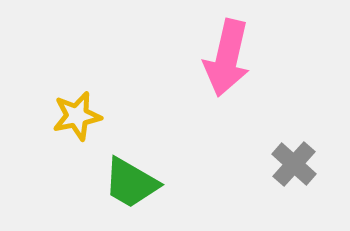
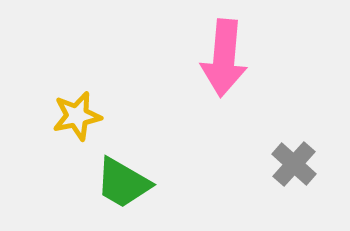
pink arrow: moved 3 px left; rotated 8 degrees counterclockwise
green trapezoid: moved 8 px left
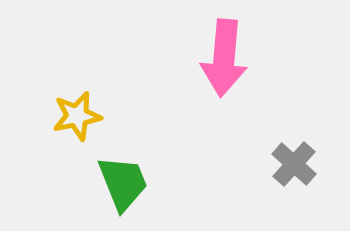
green trapezoid: rotated 142 degrees counterclockwise
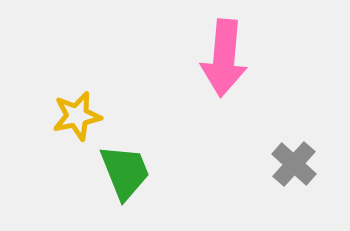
green trapezoid: moved 2 px right, 11 px up
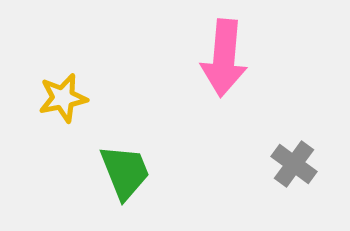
yellow star: moved 14 px left, 18 px up
gray cross: rotated 6 degrees counterclockwise
